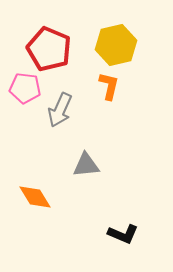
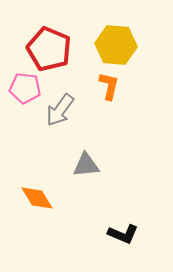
yellow hexagon: rotated 18 degrees clockwise
gray arrow: rotated 12 degrees clockwise
orange diamond: moved 2 px right, 1 px down
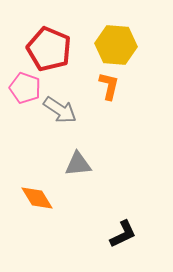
pink pentagon: rotated 12 degrees clockwise
gray arrow: rotated 92 degrees counterclockwise
gray triangle: moved 8 px left, 1 px up
black L-shape: rotated 48 degrees counterclockwise
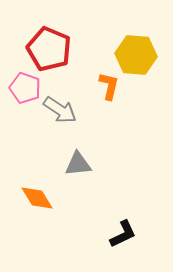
yellow hexagon: moved 20 px right, 10 px down
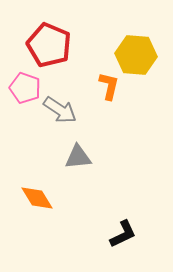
red pentagon: moved 4 px up
gray triangle: moved 7 px up
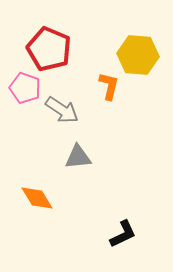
red pentagon: moved 4 px down
yellow hexagon: moved 2 px right
gray arrow: moved 2 px right
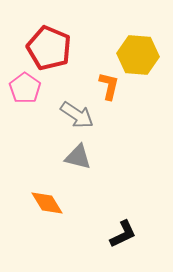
red pentagon: moved 1 px up
pink pentagon: rotated 16 degrees clockwise
gray arrow: moved 15 px right, 5 px down
gray triangle: rotated 20 degrees clockwise
orange diamond: moved 10 px right, 5 px down
